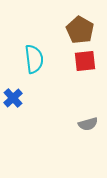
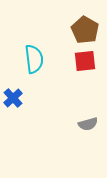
brown pentagon: moved 5 px right
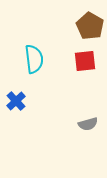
brown pentagon: moved 5 px right, 4 px up
blue cross: moved 3 px right, 3 px down
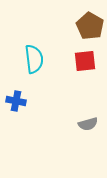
blue cross: rotated 36 degrees counterclockwise
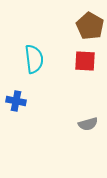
red square: rotated 10 degrees clockwise
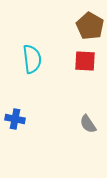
cyan semicircle: moved 2 px left
blue cross: moved 1 px left, 18 px down
gray semicircle: rotated 72 degrees clockwise
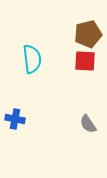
brown pentagon: moved 2 px left, 8 px down; rotated 28 degrees clockwise
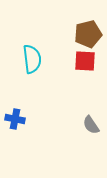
gray semicircle: moved 3 px right, 1 px down
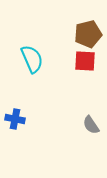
cyan semicircle: rotated 16 degrees counterclockwise
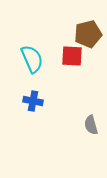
red square: moved 13 px left, 5 px up
blue cross: moved 18 px right, 18 px up
gray semicircle: rotated 18 degrees clockwise
